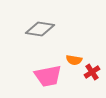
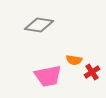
gray diamond: moved 1 px left, 4 px up
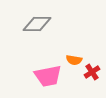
gray diamond: moved 2 px left, 1 px up; rotated 8 degrees counterclockwise
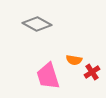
gray diamond: rotated 28 degrees clockwise
pink trapezoid: rotated 84 degrees clockwise
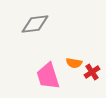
gray diamond: moved 2 px left; rotated 36 degrees counterclockwise
orange semicircle: moved 3 px down
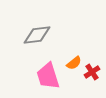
gray diamond: moved 2 px right, 11 px down
orange semicircle: rotated 49 degrees counterclockwise
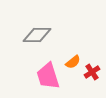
gray diamond: rotated 8 degrees clockwise
orange semicircle: moved 1 px left, 1 px up
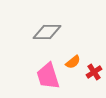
gray diamond: moved 10 px right, 3 px up
red cross: moved 2 px right
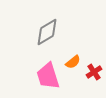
gray diamond: rotated 32 degrees counterclockwise
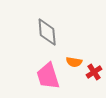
gray diamond: rotated 64 degrees counterclockwise
orange semicircle: moved 1 px right; rotated 49 degrees clockwise
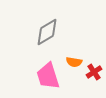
gray diamond: rotated 64 degrees clockwise
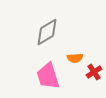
orange semicircle: moved 1 px right, 4 px up; rotated 14 degrees counterclockwise
